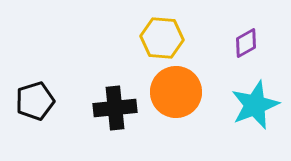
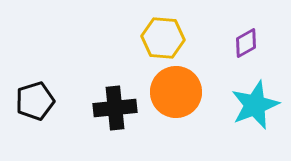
yellow hexagon: moved 1 px right
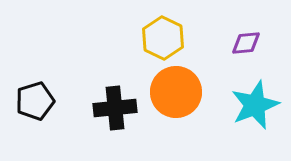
yellow hexagon: rotated 21 degrees clockwise
purple diamond: rotated 24 degrees clockwise
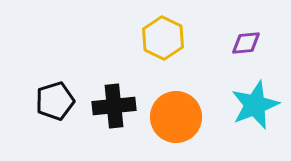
orange circle: moved 25 px down
black pentagon: moved 20 px right
black cross: moved 1 px left, 2 px up
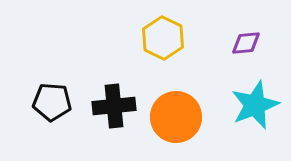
black pentagon: moved 3 px left, 1 px down; rotated 21 degrees clockwise
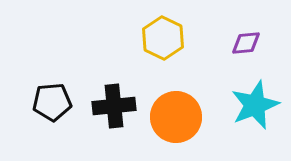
black pentagon: rotated 9 degrees counterclockwise
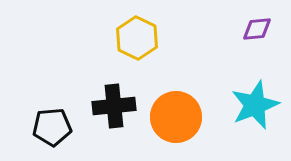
yellow hexagon: moved 26 px left
purple diamond: moved 11 px right, 14 px up
black pentagon: moved 25 px down
